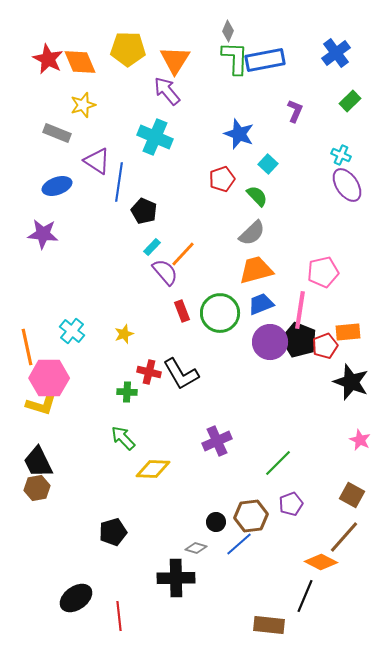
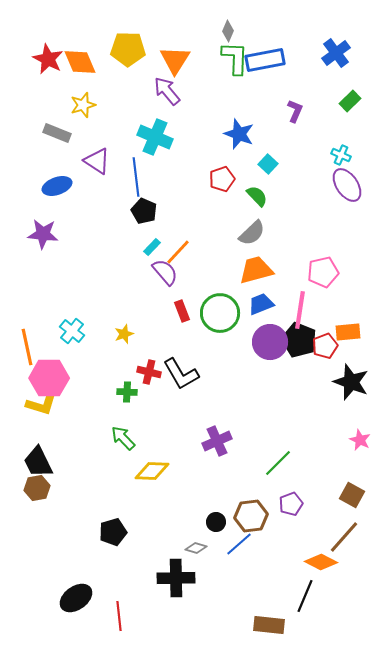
blue line at (119, 182): moved 17 px right, 5 px up; rotated 15 degrees counterclockwise
orange line at (183, 254): moved 5 px left, 2 px up
yellow diamond at (153, 469): moved 1 px left, 2 px down
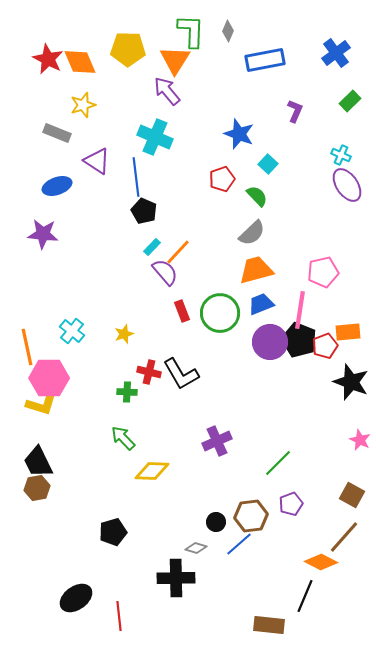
green L-shape at (235, 58): moved 44 px left, 27 px up
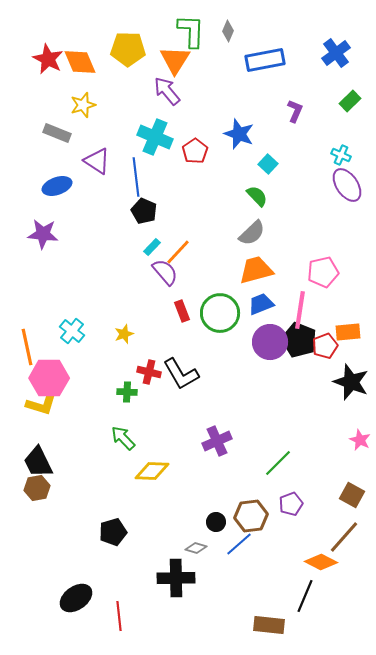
red pentagon at (222, 179): moved 27 px left, 28 px up; rotated 15 degrees counterclockwise
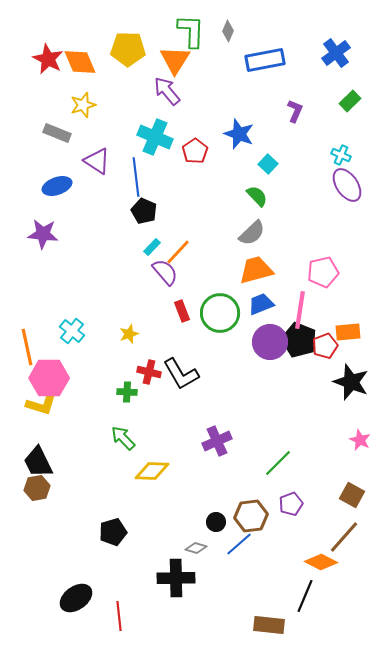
yellow star at (124, 334): moved 5 px right
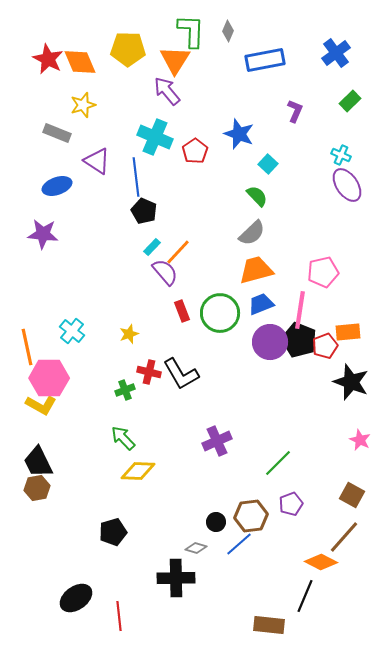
green cross at (127, 392): moved 2 px left, 2 px up; rotated 24 degrees counterclockwise
yellow L-shape at (41, 405): rotated 12 degrees clockwise
yellow diamond at (152, 471): moved 14 px left
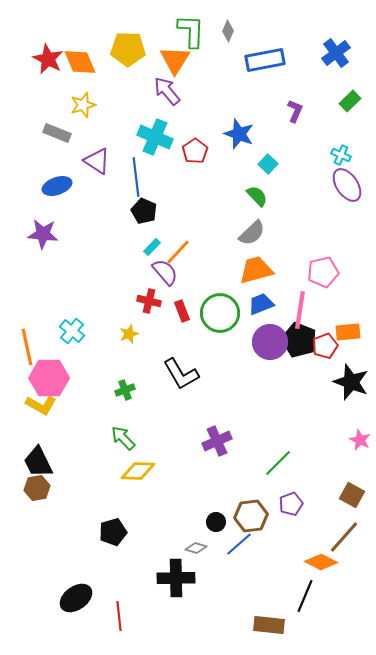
red cross at (149, 372): moved 71 px up
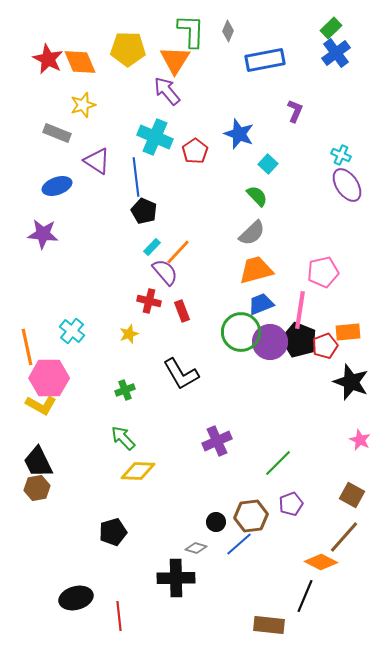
green rectangle at (350, 101): moved 19 px left, 73 px up
green circle at (220, 313): moved 21 px right, 19 px down
black ellipse at (76, 598): rotated 20 degrees clockwise
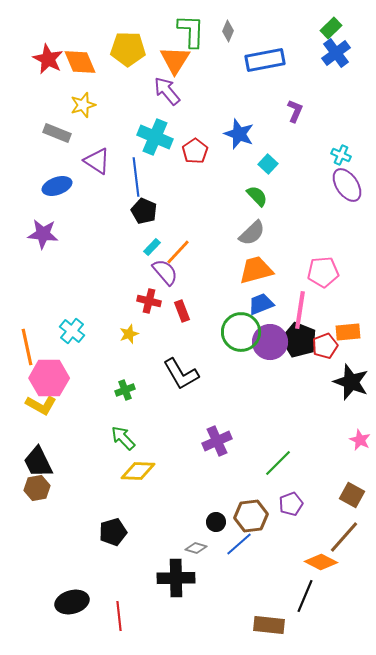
pink pentagon at (323, 272): rotated 8 degrees clockwise
black ellipse at (76, 598): moved 4 px left, 4 px down
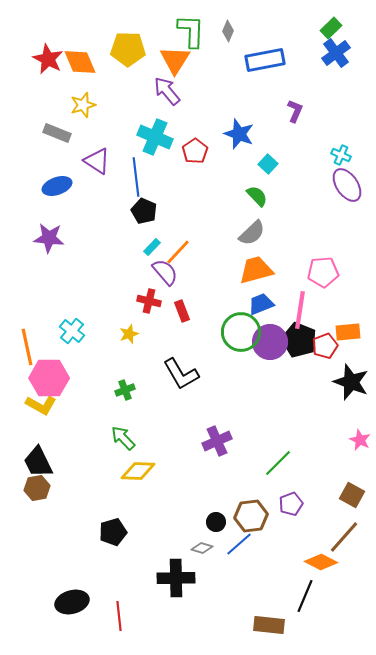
purple star at (43, 234): moved 6 px right, 4 px down
gray diamond at (196, 548): moved 6 px right
